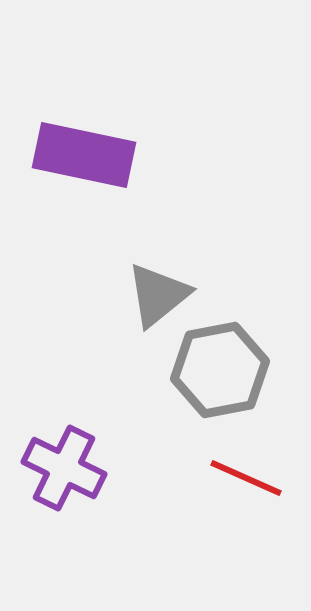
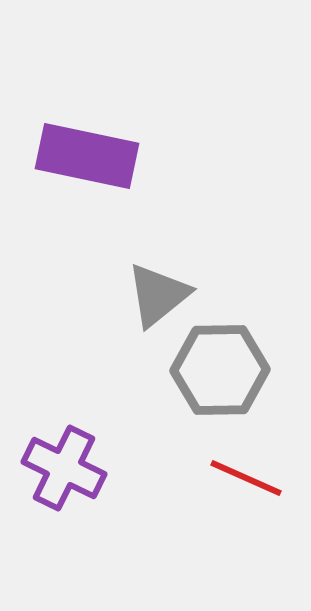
purple rectangle: moved 3 px right, 1 px down
gray hexagon: rotated 10 degrees clockwise
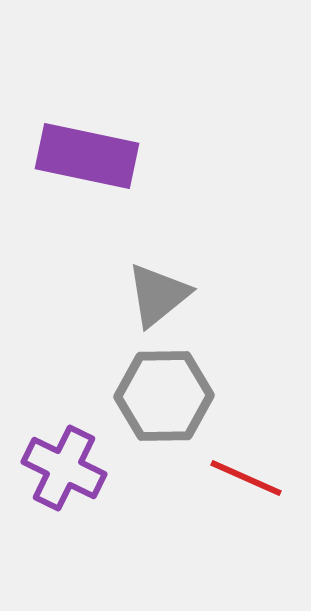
gray hexagon: moved 56 px left, 26 px down
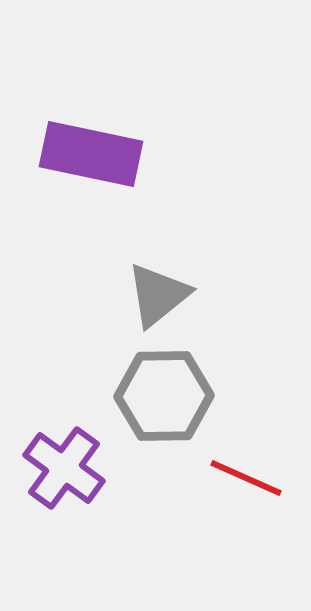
purple rectangle: moved 4 px right, 2 px up
purple cross: rotated 10 degrees clockwise
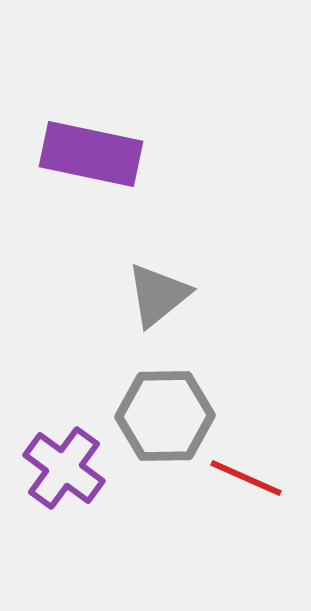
gray hexagon: moved 1 px right, 20 px down
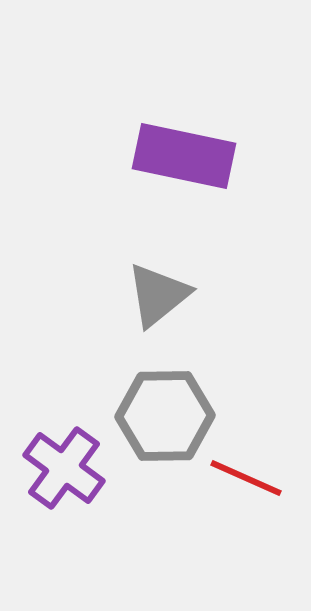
purple rectangle: moved 93 px right, 2 px down
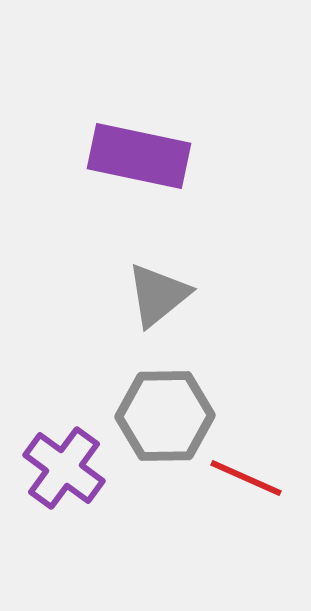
purple rectangle: moved 45 px left
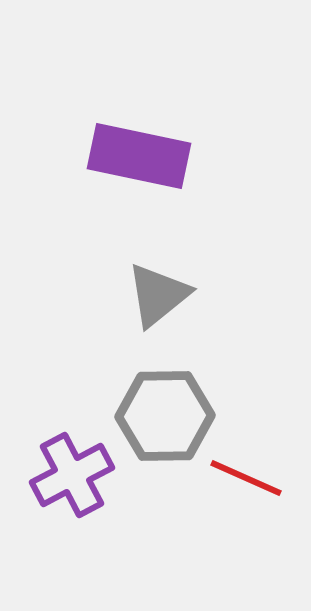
purple cross: moved 8 px right, 7 px down; rotated 26 degrees clockwise
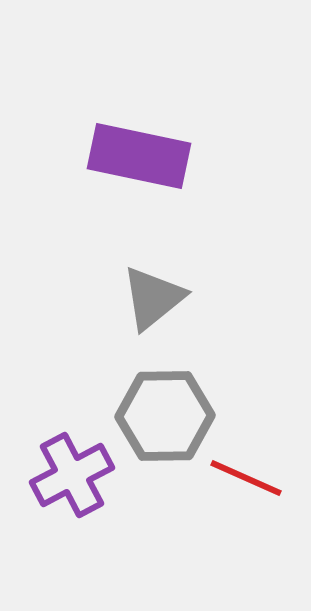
gray triangle: moved 5 px left, 3 px down
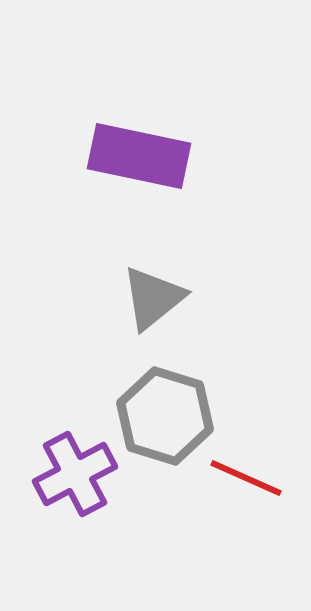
gray hexagon: rotated 18 degrees clockwise
purple cross: moved 3 px right, 1 px up
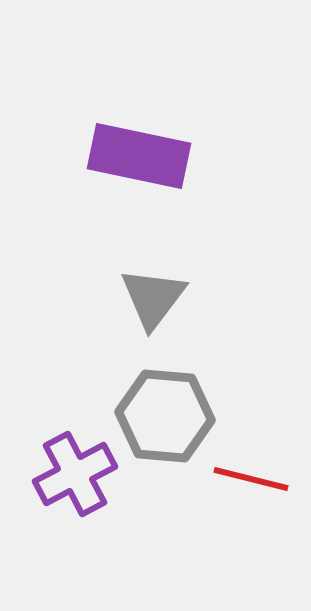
gray triangle: rotated 14 degrees counterclockwise
gray hexagon: rotated 12 degrees counterclockwise
red line: moved 5 px right, 1 px down; rotated 10 degrees counterclockwise
